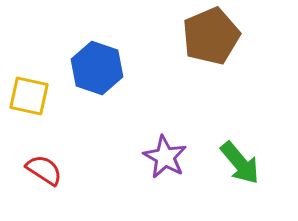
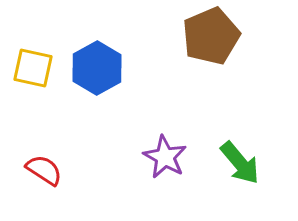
blue hexagon: rotated 12 degrees clockwise
yellow square: moved 4 px right, 28 px up
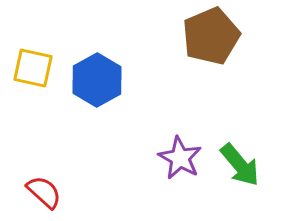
blue hexagon: moved 12 px down
purple star: moved 15 px right, 1 px down
green arrow: moved 2 px down
red semicircle: moved 22 px down; rotated 9 degrees clockwise
